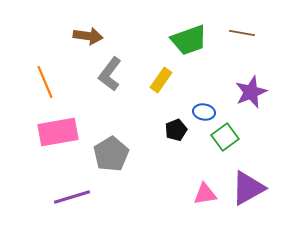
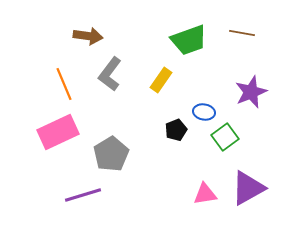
orange line: moved 19 px right, 2 px down
pink rectangle: rotated 15 degrees counterclockwise
purple line: moved 11 px right, 2 px up
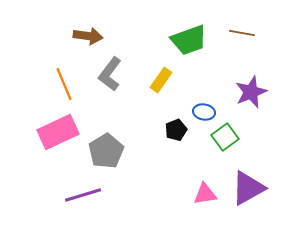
gray pentagon: moved 5 px left, 3 px up
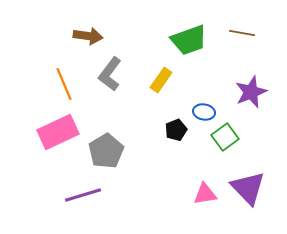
purple triangle: rotated 45 degrees counterclockwise
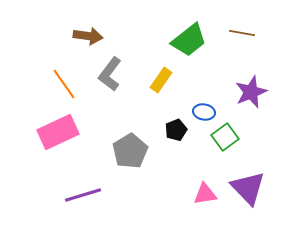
green trapezoid: rotated 18 degrees counterclockwise
orange line: rotated 12 degrees counterclockwise
gray pentagon: moved 24 px right
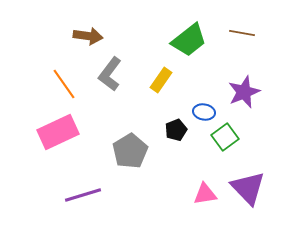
purple star: moved 7 px left
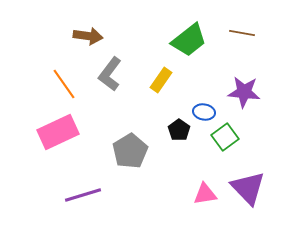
purple star: rotated 28 degrees clockwise
black pentagon: moved 3 px right; rotated 15 degrees counterclockwise
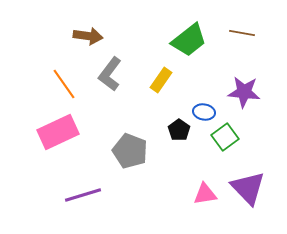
gray pentagon: rotated 20 degrees counterclockwise
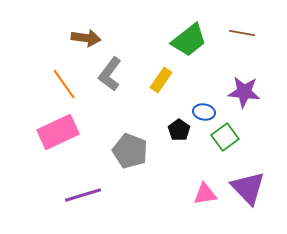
brown arrow: moved 2 px left, 2 px down
